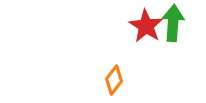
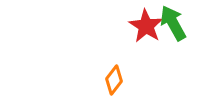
green arrow: rotated 33 degrees counterclockwise
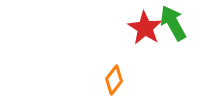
red star: moved 1 px left, 2 px down
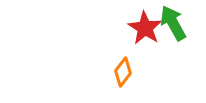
orange diamond: moved 9 px right, 8 px up
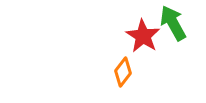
red star: moved 2 px left, 8 px down
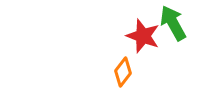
red star: rotated 12 degrees counterclockwise
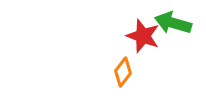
green arrow: rotated 45 degrees counterclockwise
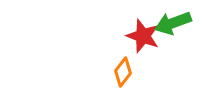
green arrow: rotated 36 degrees counterclockwise
